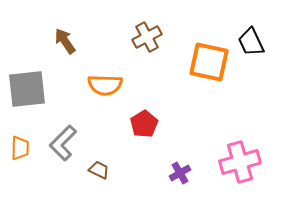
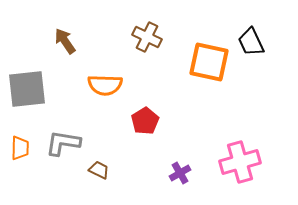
brown cross: rotated 36 degrees counterclockwise
red pentagon: moved 1 px right, 3 px up
gray L-shape: rotated 54 degrees clockwise
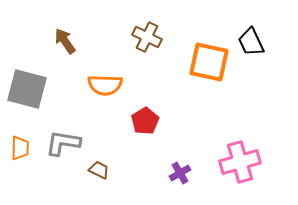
gray square: rotated 21 degrees clockwise
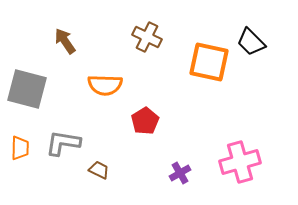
black trapezoid: rotated 20 degrees counterclockwise
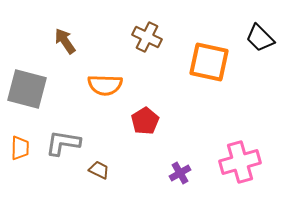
black trapezoid: moved 9 px right, 4 px up
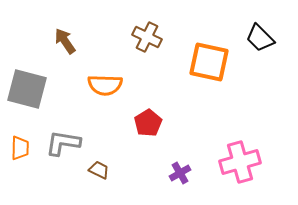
red pentagon: moved 3 px right, 2 px down
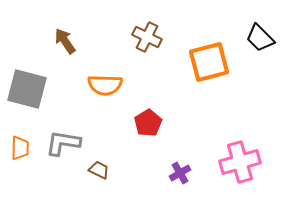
orange square: rotated 27 degrees counterclockwise
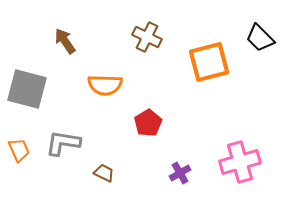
orange trapezoid: moved 1 px left, 2 px down; rotated 25 degrees counterclockwise
brown trapezoid: moved 5 px right, 3 px down
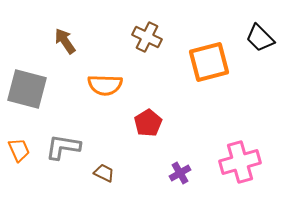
gray L-shape: moved 4 px down
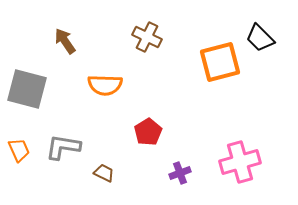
orange square: moved 11 px right
red pentagon: moved 9 px down
purple cross: rotated 10 degrees clockwise
